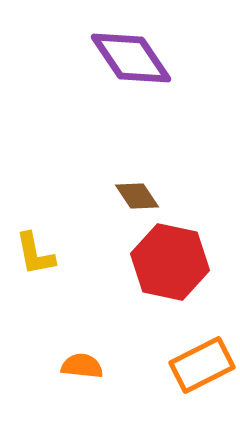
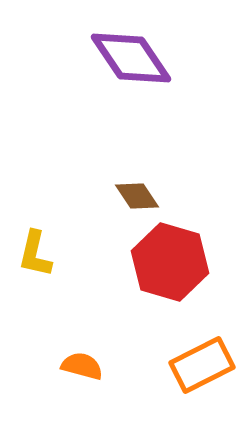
yellow L-shape: rotated 24 degrees clockwise
red hexagon: rotated 4 degrees clockwise
orange semicircle: rotated 9 degrees clockwise
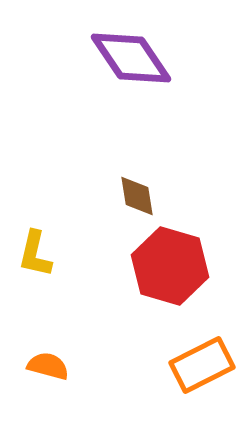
brown diamond: rotated 24 degrees clockwise
red hexagon: moved 4 px down
orange semicircle: moved 34 px left
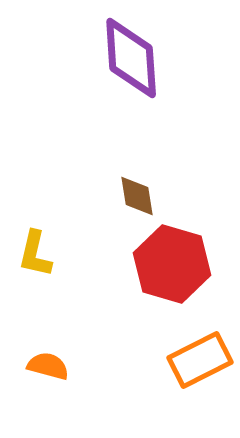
purple diamond: rotated 30 degrees clockwise
red hexagon: moved 2 px right, 2 px up
orange rectangle: moved 2 px left, 5 px up
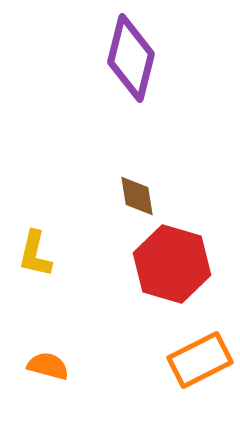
purple diamond: rotated 18 degrees clockwise
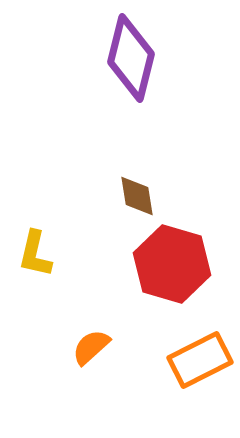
orange semicircle: moved 43 px right, 19 px up; rotated 57 degrees counterclockwise
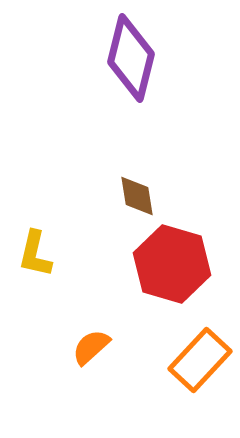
orange rectangle: rotated 20 degrees counterclockwise
